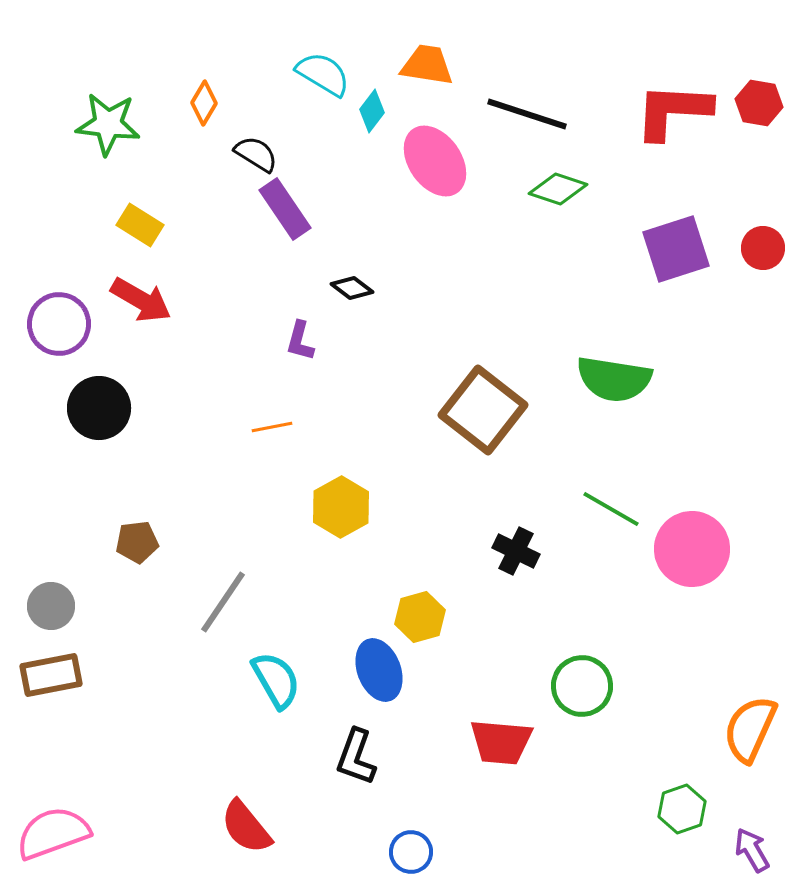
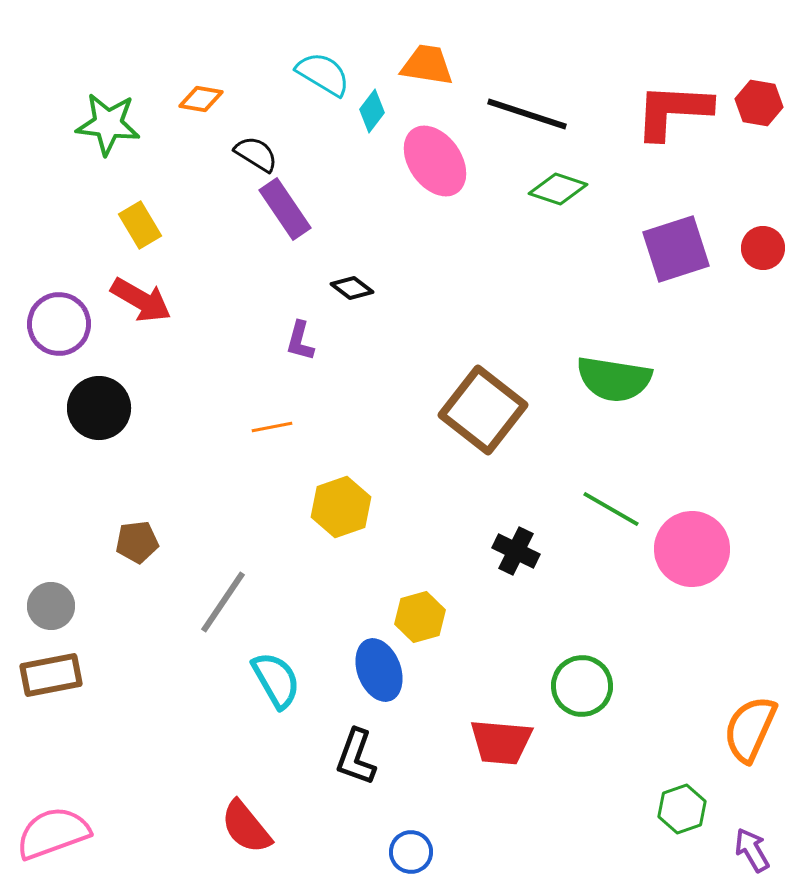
orange diamond at (204, 103): moved 3 px left, 4 px up; rotated 69 degrees clockwise
yellow rectangle at (140, 225): rotated 27 degrees clockwise
yellow hexagon at (341, 507): rotated 10 degrees clockwise
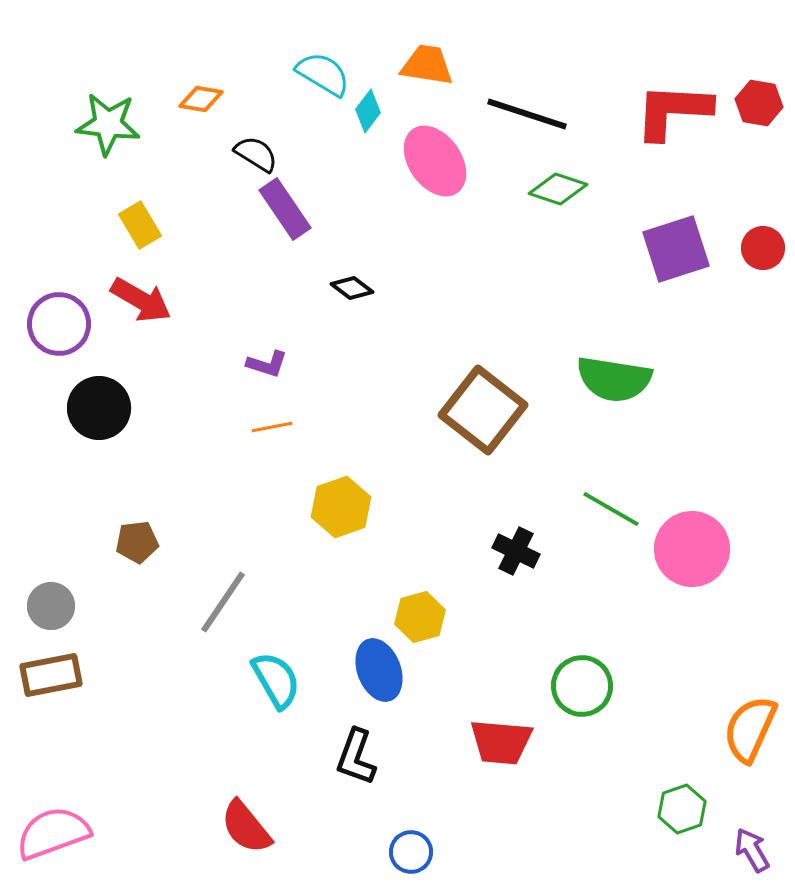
cyan diamond at (372, 111): moved 4 px left
purple L-shape at (300, 341): moved 33 px left, 23 px down; rotated 87 degrees counterclockwise
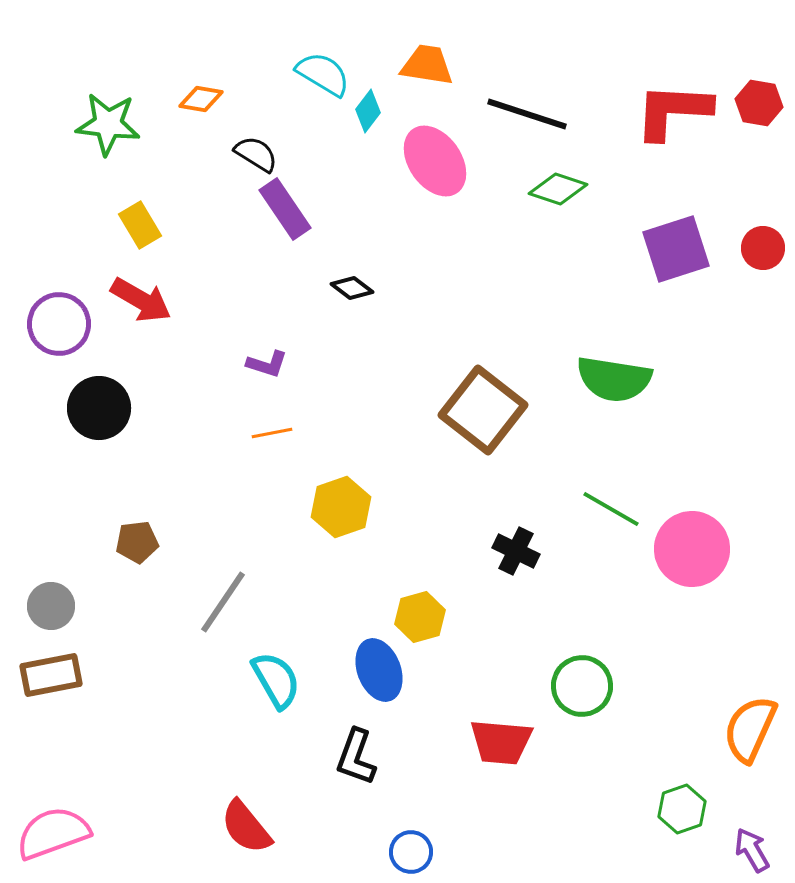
orange line at (272, 427): moved 6 px down
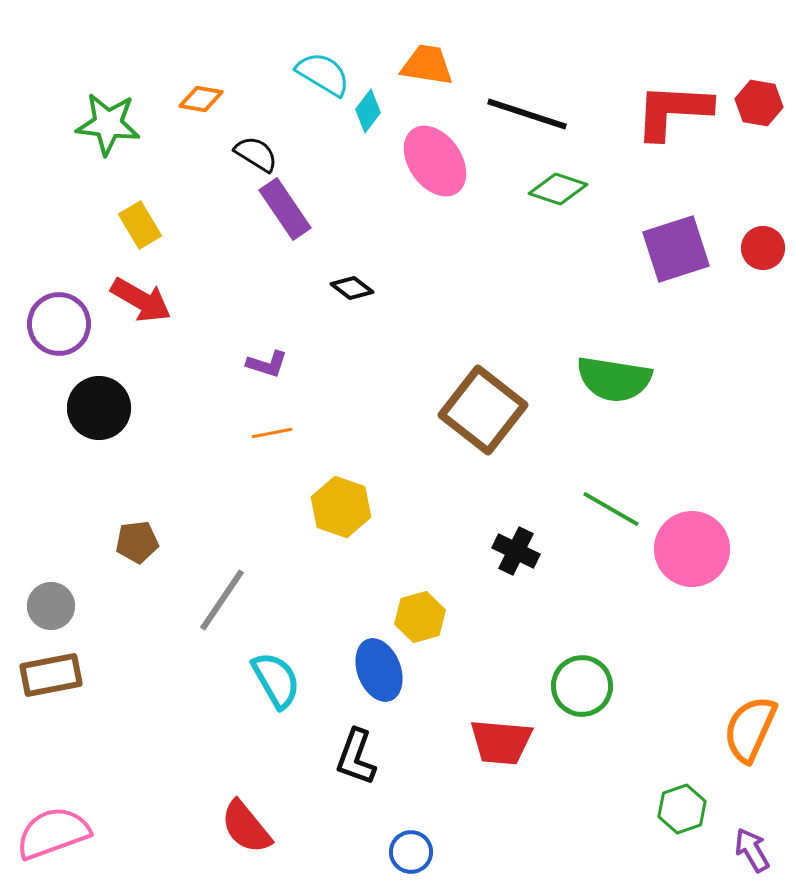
yellow hexagon at (341, 507): rotated 22 degrees counterclockwise
gray line at (223, 602): moved 1 px left, 2 px up
